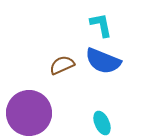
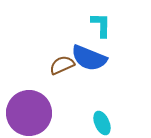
cyan L-shape: rotated 12 degrees clockwise
blue semicircle: moved 14 px left, 3 px up
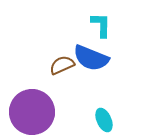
blue semicircle: moved 2 px right
purple circle: moved 3 px right, 1 px up
cyan ellipse: moved 2 px right, 3 px up
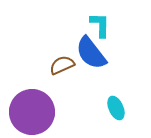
cyan L-shape: moved 1 px left
blue semicircle: moved 5 px up; rotated 30 degrees clockwise
cyan ellipse: moved 12 px right, 12 px up
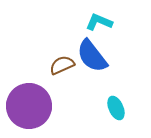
cyan L-shape: moved 1 px left, 3 px up; rotated 68 degrees counterclockwise
blue semicircle: moved 1 px right, 3 px down
purple circle: moved 3 px left, 6 px up
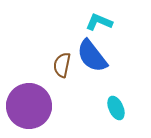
brown semicircle: rotated 55 degrees counterclockwise
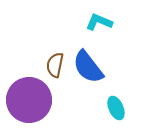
blue semicircle: moved 4 px left, 11 px down
brown semicircle: moved 7 px left
purple circle: moved 6 px up
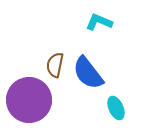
blue semicircle: moved 6 px down
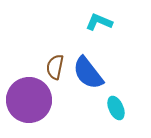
brown semicircle: moved 2 px down
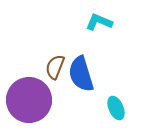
brown semicircle: rotated 10 degrees clockwise
blue semicircle: moved 7 px left, 1 px down; rotated 21 degrees clockwise
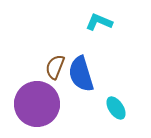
purple circle: moved 8 px right, 4 px down
cyan ellipse: rotated 10 degrees counterclockwise
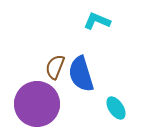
cyan L-shape: moved 2 px left, 1 px up
